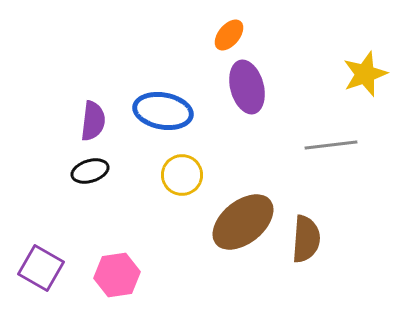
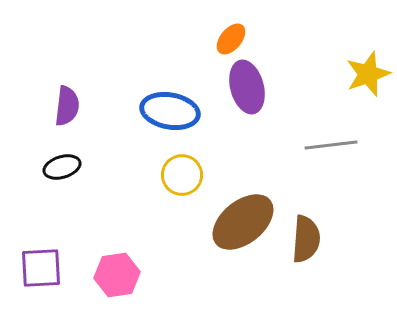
orange ellipse: moved 2 px right, 4 px down
yellow star: moved 3 px right
blue ellipse: moved 7 px right
purple semicircle: moved 26 px left, 15 px up
black ellipse: moved 28 px left, 4 px up
purple square: rotated 33 degrees counterclockwise
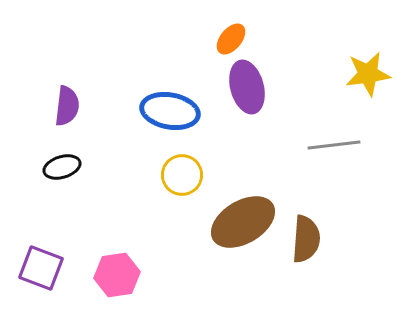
yellow star: rotated 12 degrees clockwise
gray line: moved 3 px right
brown ellipse: rotated 8 degrees clockwise
purple square: rotated 24 degrees clockwise
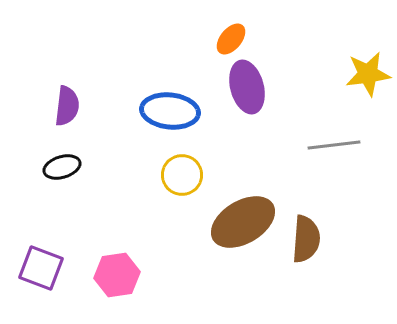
blue ellipse: rotated 4 degrees counterclockwise
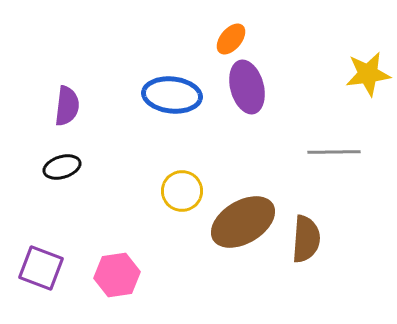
blue ellipse: moved 2 px right, 16 px up
gray line: moved 7 px down; rotated 6 degrees clockwise
yellow circle: moved 16 px down
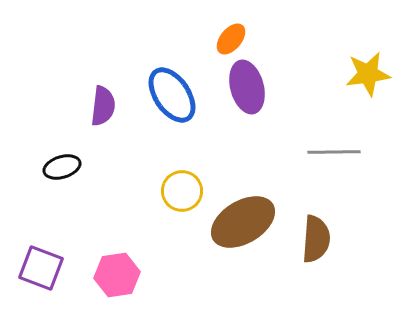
blue ellipse: rotated 50 degrees clockwise
purple semicircle: moved 36 px right
brown semicircle: moved 10 px right
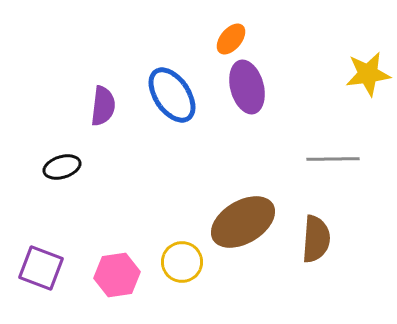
gray line: moved 1 px left, 7 px down
yellow circle: moved 71 px down
